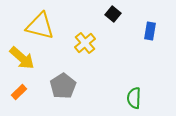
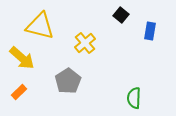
black square: moved 8 px right, 1 px down
gray pentagon: moved 5 px right, 5 px up
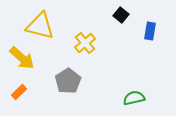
green semicircle: rotated 75 degrees clockwise
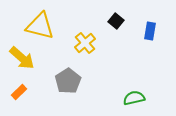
black square: moved 5 px left, 6 px down
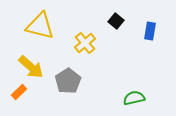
yellow arrow: moved 9 px right, 9 px down
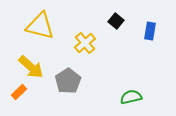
green semicircle: moved 3 px left, 1 px up
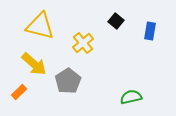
yellow cross: moved 2 px left
yellow arrow: moved 3 px right, 3 px up
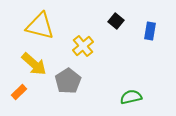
yellow cross: moved 3 px down
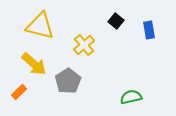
blue rectangle: moved 1 px left, 1 px up; rotated 18 degrees counterclockwise
yellow cross: moved 1 px right, 1 px up
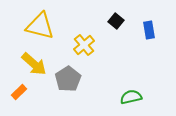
gray pentagon: moved 2 px up
